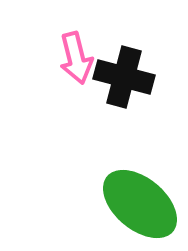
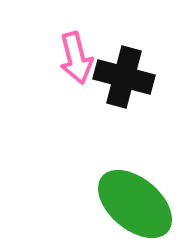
green ellipse: moved 5 px left
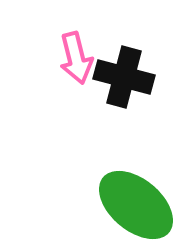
green ellipse: moved 1 px right, 1 px down
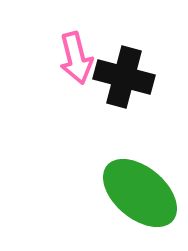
green ellipse: moved 4 px right, 12 px up
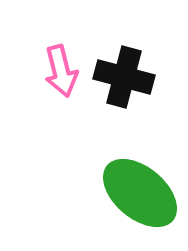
pink arrow: moved 15 px left, 13 px down
